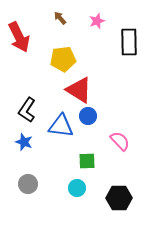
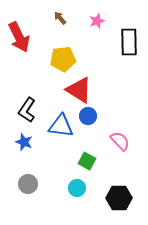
green square: rotated 30 degrees clockwise
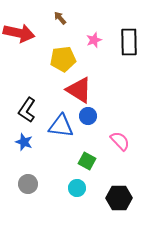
pink star: moved 3 px left, 19 px down
red arrow: moved 4 px up; rotated 52 degrees counterclockwise
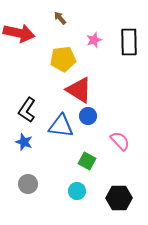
cyan circle: moved 3 px down
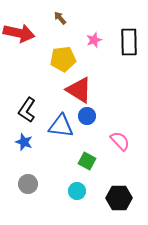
blue circle: moved 1 px left
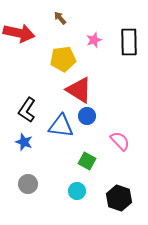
black hexagon: rotated 20 degrees clockwise
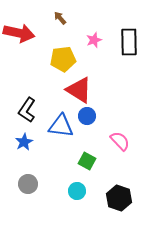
blue star: rotated 24 degrees clockwise
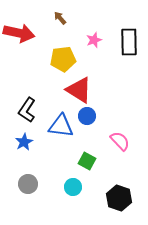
cyan circle: moved 4 px left, 4 px up
